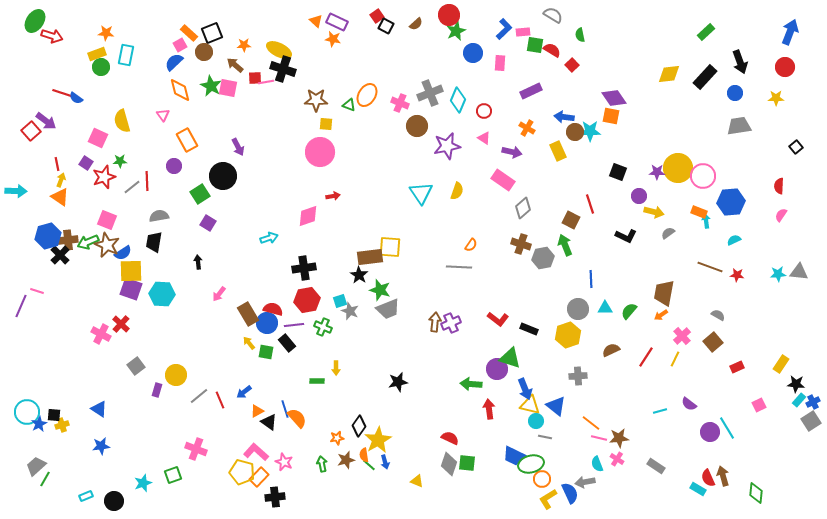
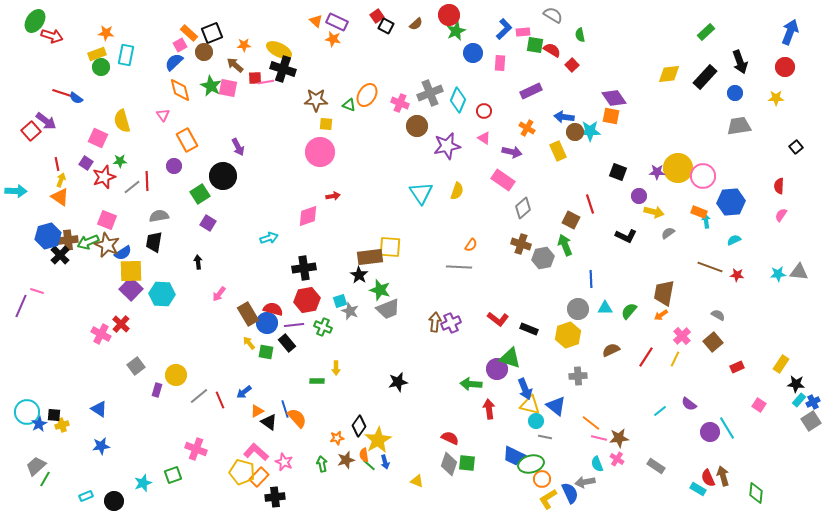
purple square at (131, 289): rotated 25 degrees clockwise
pink square at (759, 405): rotated 32 degrees counterclockwise
cyan line at (660, 411): rotated 24 degrees counterclockwise
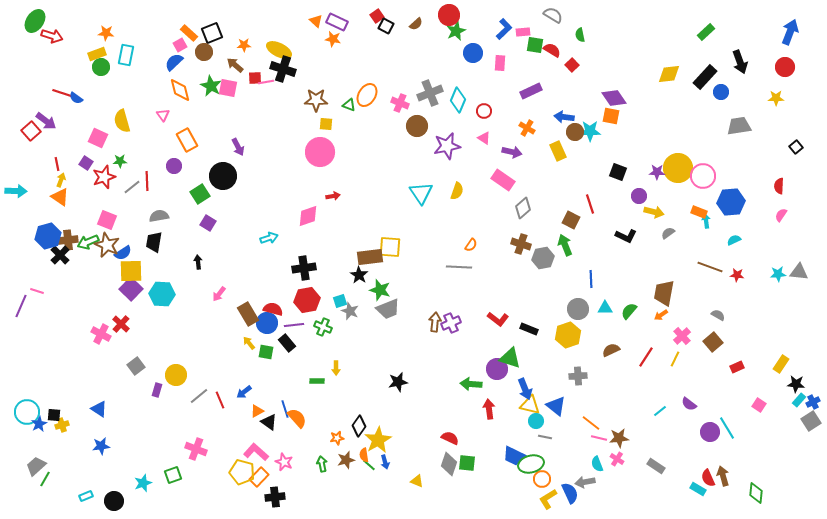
blue circle at (735, 93): moved 14 px left, 1 px up
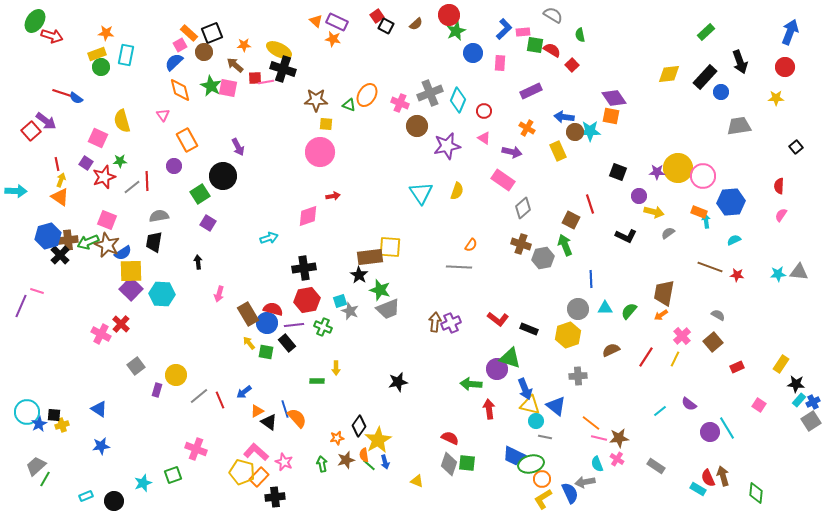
pink arrow at (219, 294): rotated 21 degrees counterclockwise
yellow L-shape at (548, 499): moved 5 px left
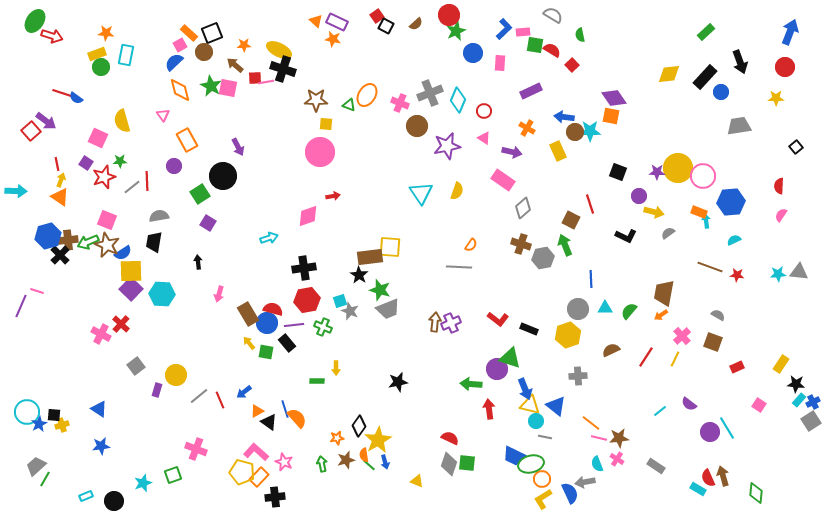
brown square at (713, 342): rotated 30 degrees counterclockwise
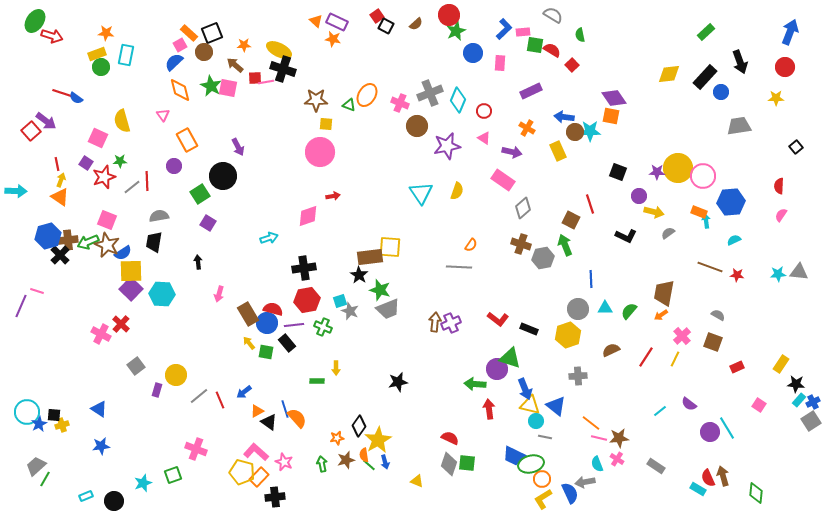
green arrow at (471, 384): moved 4 px right
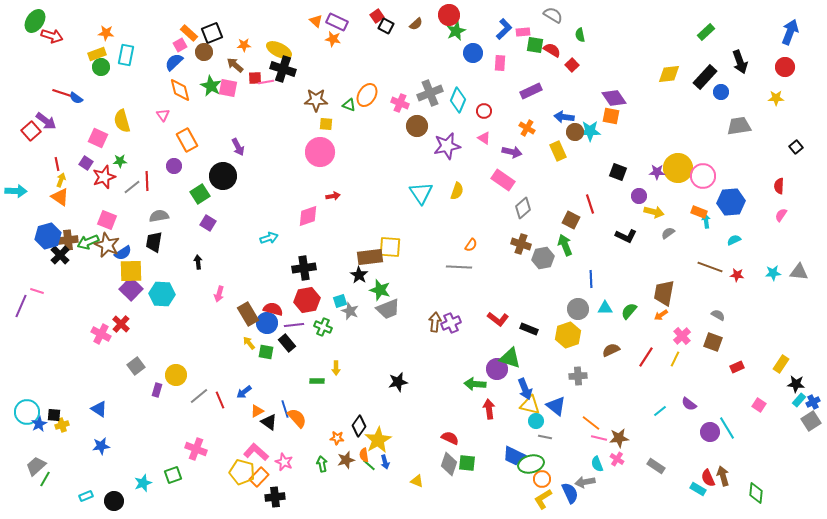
cyan star at (778, 274): moved 5 px left, 1 px up
orange star at (337, 438): rotated 16 degrees clockwise
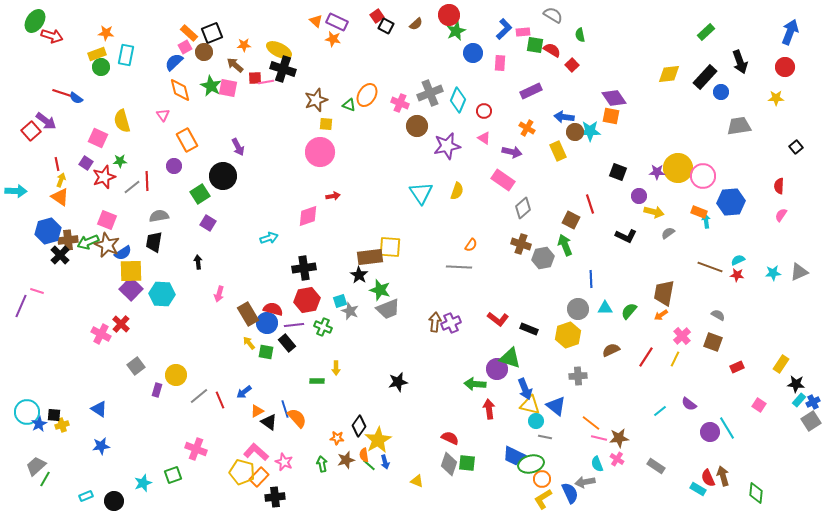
pink square at (180, 45): moved 5 px right, 2 px down
brown star at (316, 100): rotated 20 degrees counterclockwise
blue hexagon at (48, 236): moved 5 px up
cyan semicircle at (734, 240): moved 4 px right, 20 px down
gray triangle at (799, 272): rotated 30 degrees counterclockwise
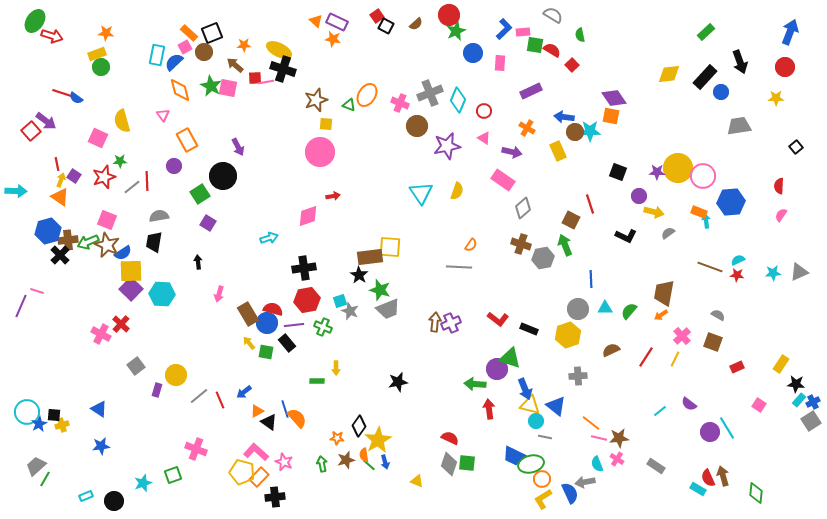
cyan rectangle at (126, 55): moved 31 px right
purple square at (86, 163): moved 12 px left, 13 px down
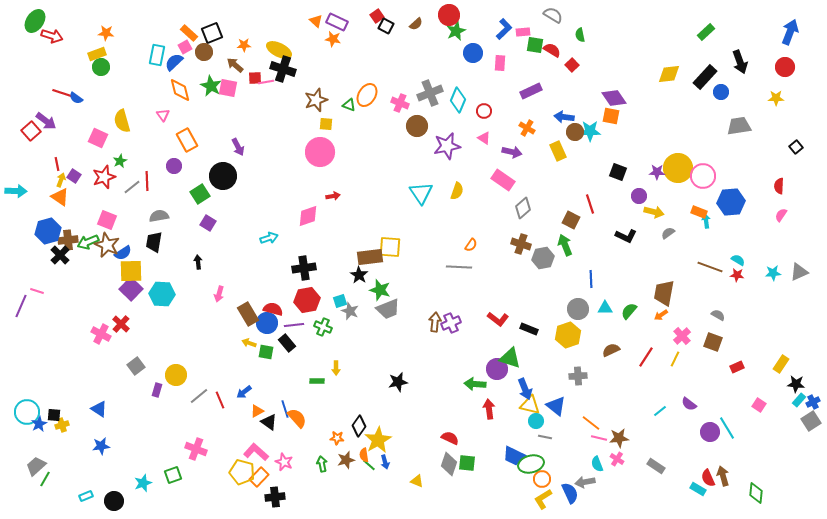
green star at (120, 161): rotated 24 degrees counterclockwise
cyan semicircle at (738, 260): rotated 56 degrees clockwise
yellow arrow at (249, 343): rotated 32 degrees counterclockwise
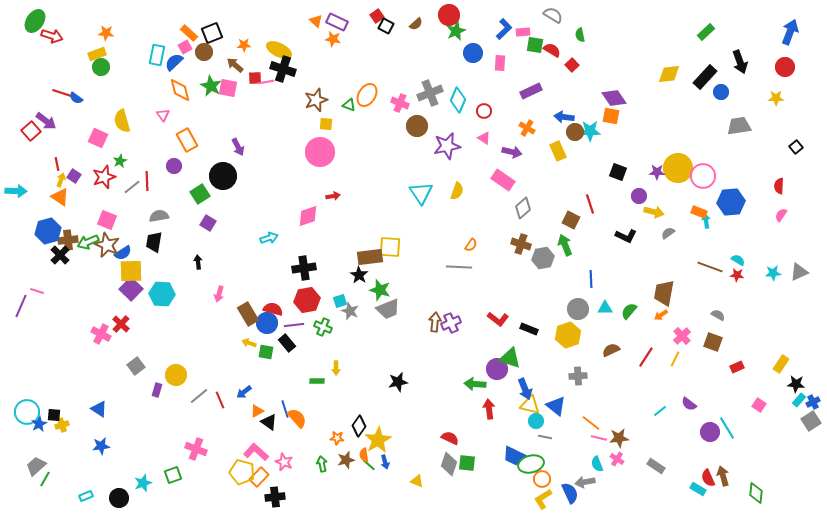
black circle at (114, 501): moved 5 px right, 3 px up
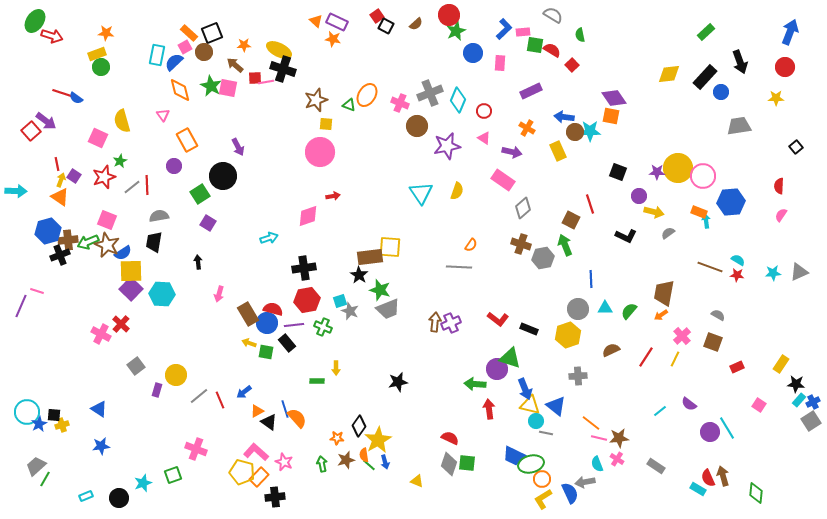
red line at (147, 181): moved 4 px down
black cross at (60, 255): rotated 24 degrees clockwise
gray line at (545, 437): moved 1 px right, 4 px up
